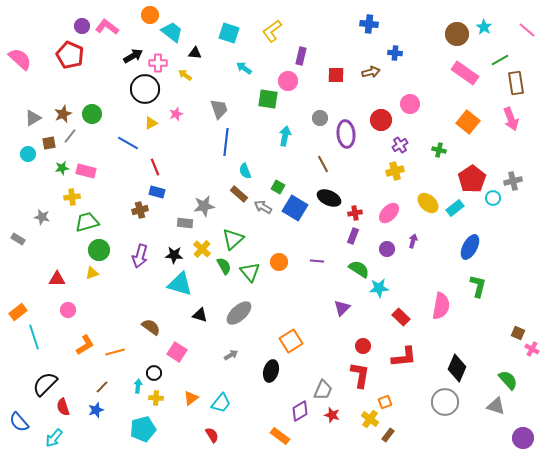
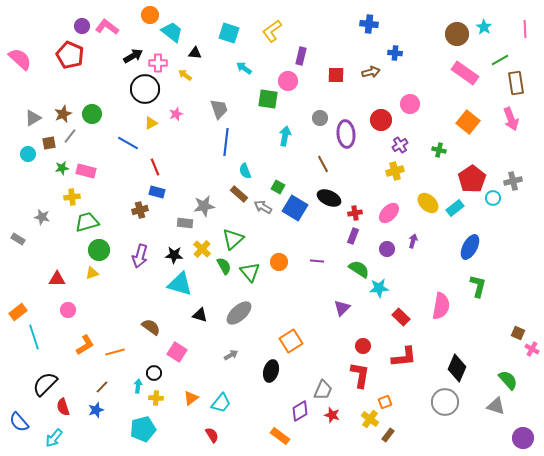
pink line at (527, 30): moved 2 px left, 1 px up; rotated 48 degrees clockwise
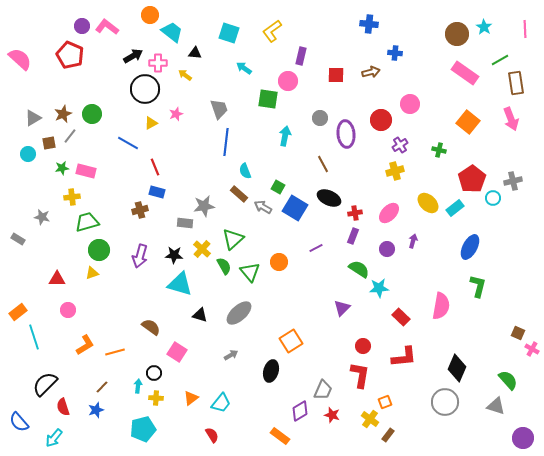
purple line at (317, 261): moved 1 px left, 13 px up; rotated 32 degrees counterclockwise
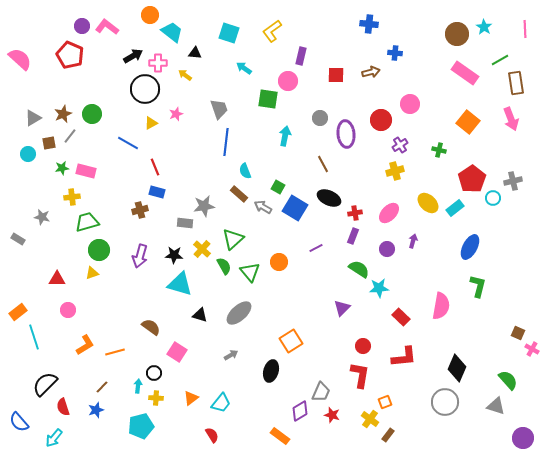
gray trapezoid at (323, 390): moved 2 px left, 2 px down
cyan pentagon at (143, 429): moved 2 px left, 3 px up
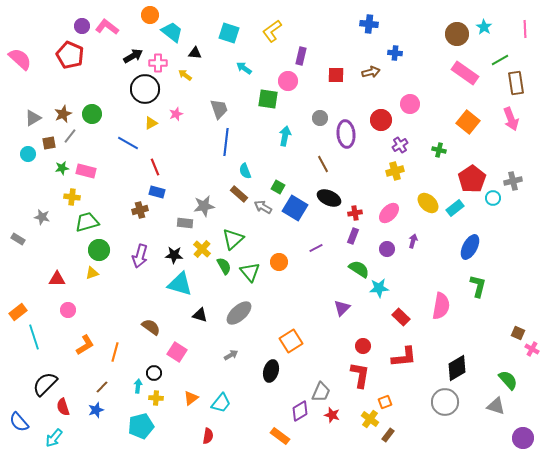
yellow cross at (72, 197): rotated 14 degrees clockwise
orange line at (115, 352): rotated 60 degrees counterclockwise
black diamond at (457, 368): rotated 36 degrees clockwise
red semicircle at (212, 435): moved 4 px left, 1 px down; rotated 42 degrees clockwise
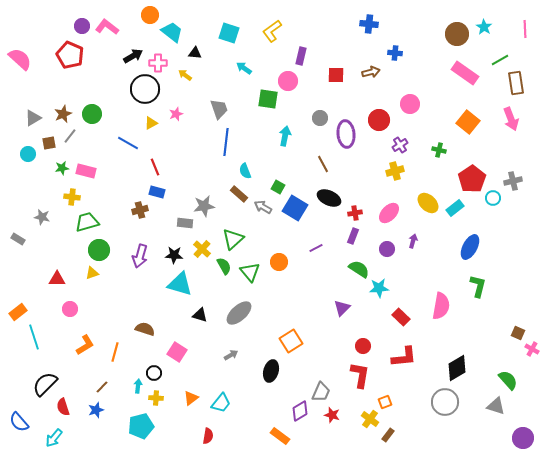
red circle at (381, 120): moved 2 px left
pink circle at (68, 310): moved 2 px right, 1 px up
brown semicircle at (151, 327): moved 6 px left, 2 px down; rotated 18 degrees counterclockwise
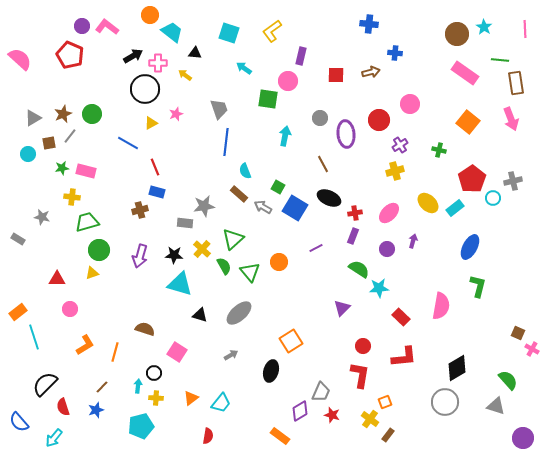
green line at (500, 60): rotated 36 degrees clockwise
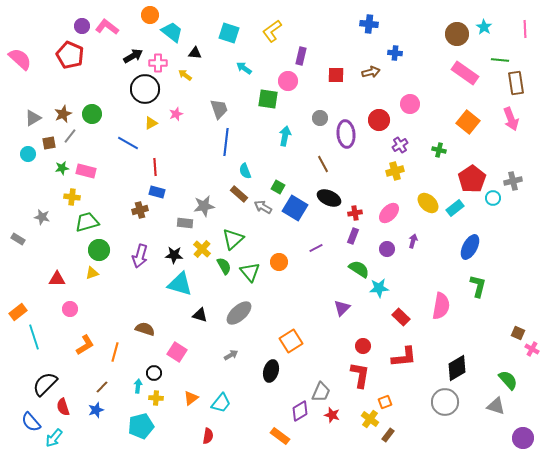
red line at (155, 167): rotated 18 degrees clockwise
blue semicircle at (19, 422): moved 12 px right
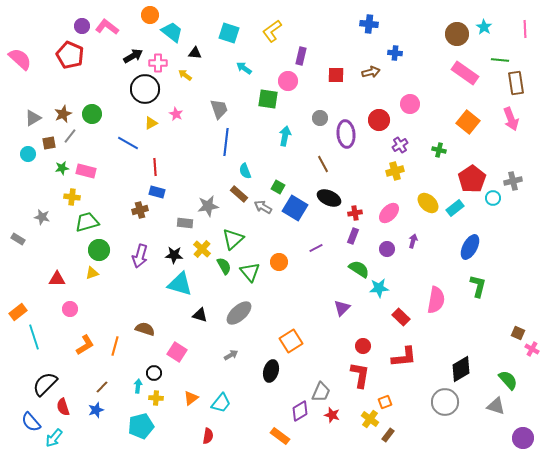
pink star at (176, 114): rotated 24 degrees counterclockwise
gray star at (204, 206): moved 4 px right
pink semicircle at (441, 306): moved 5 px left, 6 px up
orange line at (115, 352): moved 6 px up
black diamond at (457, 368): moved 4 px right, 1 px down
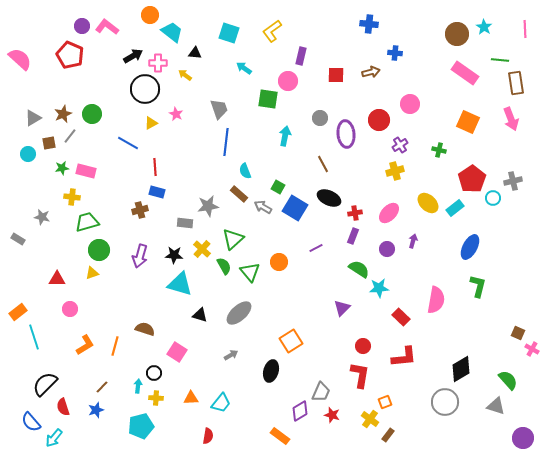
orange square at (468, 122): rotated 15 degrees counterclockwise
orange triangle at (191, 398): rotated 35 degrees clockwise
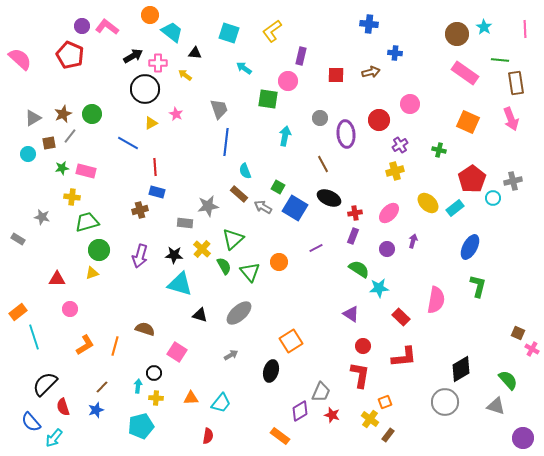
purple triangle at (342, 308): moved 9 px right, 6 px down; rotated 42 degrees counterclockwise
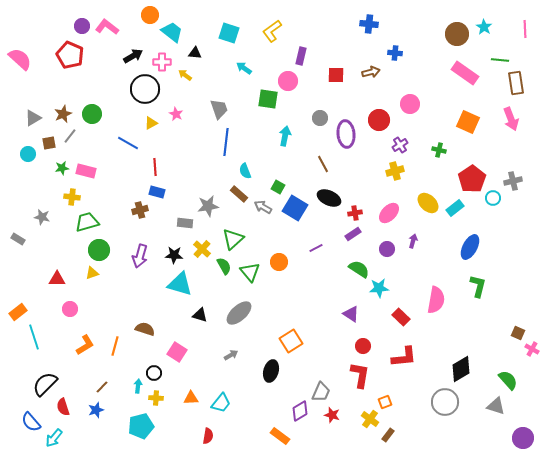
pink cross at (158, 63): moved 4 px right, 1 px up
purple rectangle at (353, 236): moved 2 px up; rotated 35 degrees clockwise
